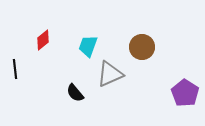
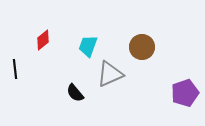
purple pentagon: rotated 20 degrees clockwise
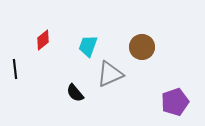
purple pentagon: moved 10 px left, 9 px down
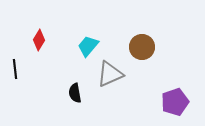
red diamond: moved 4 px left; rotated 20 degrees counterclockwise
cyan trapezoid: rotated 20 degrees clockwise
black semicircle: rotated 30 degrees clockwise
